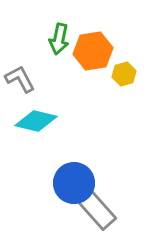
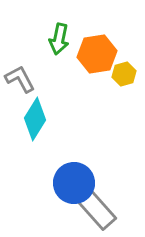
orange hexagon: moved 4 px right, 3 px down
cyan diamond: moved 1 px left, 2 px up; rotated 72 degrees counterclockwise
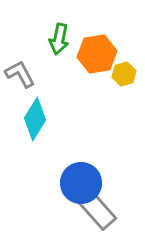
gray L-shape: moved 5 px up
blue circle: moved 7 px right
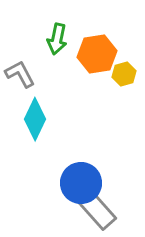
green arrow: moved 2 px left
cyan diamond: rotated 6 degrees counterclockwise
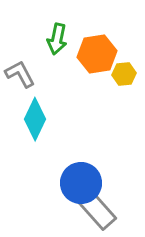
yellow hexagon: rotated 10 degrees clockwise
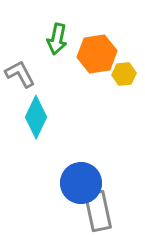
cyan diamond: moved 1 px right, 2 px up
gray rectangle: moved 1 px right, 1 px down; rotated 30 degrees clockwise
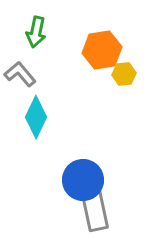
green arrow: moved 21 px left, 7 px up
orange hexagon: moved 5 px right, 4 px up
gray L-shape: rotated 12 degrees counterclockwise
blue circle: moved 2 px right, 3 px up
gray rectangle: moved 3 px left
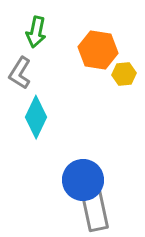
orange hexagon: moved 4 px left; rotated 18 degrees clockwise
gray L-shape: moved 1 px up; rotated 108 degrees counterclockwise
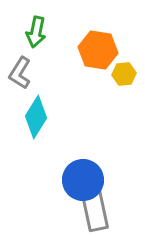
cyan diamond: rotated 6 degrees clockwise
